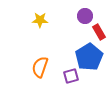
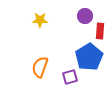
red rectangle: moved 1 px right, 1 px up; rotated 35 degrees clockwise
purple square: moved 1 px left, 1 px down
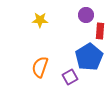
purple circle: moved 1 px right, 1 px up
purple square: rotated 14 degrees counterclockwise
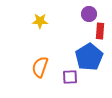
purple circle: moved 3 px right, 1 px up
yellow star: moved 1 px down
purple square: rotated 28 degrees clockwise
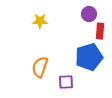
blue pentagon: rotated 16 degrees clockwise
purple square: moved 4 px left, 5 px down
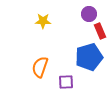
yellow star: moved 3 px right
red rectangle: rotated 28 degrees counterclockwise
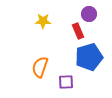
red rectangle: moved 22 px left
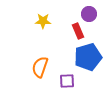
blue pentagon: moved 1 px left
purple square: moved 1 px right, 1 px up
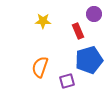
purple circle: moved 5 px right
blue pentagon: moved 1 px right, 3 px down
purple square: rotated 14 degrees counterclockwise
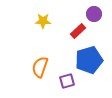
red rectangle: rotated 70 degrees clockwise
